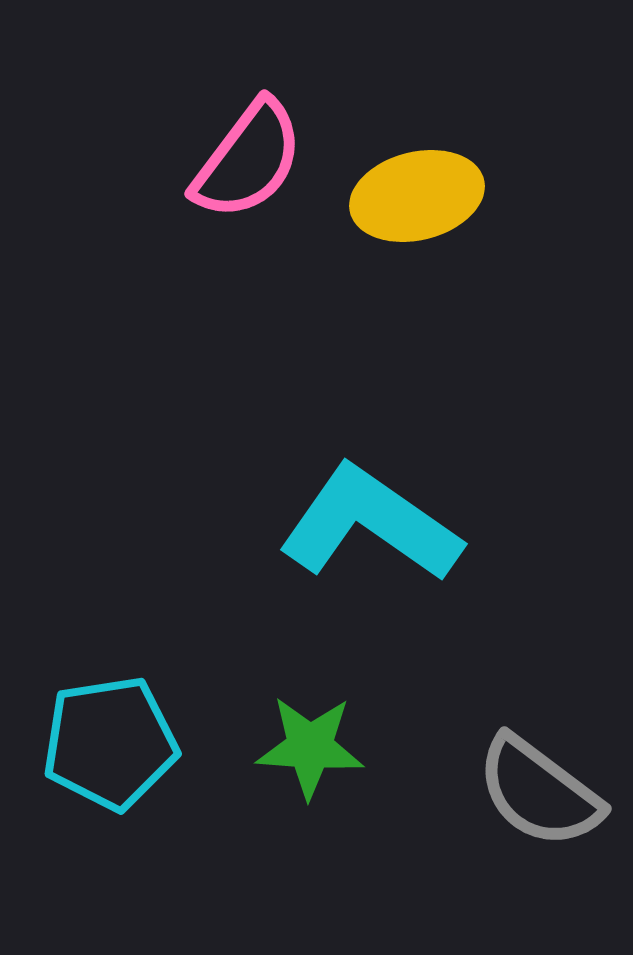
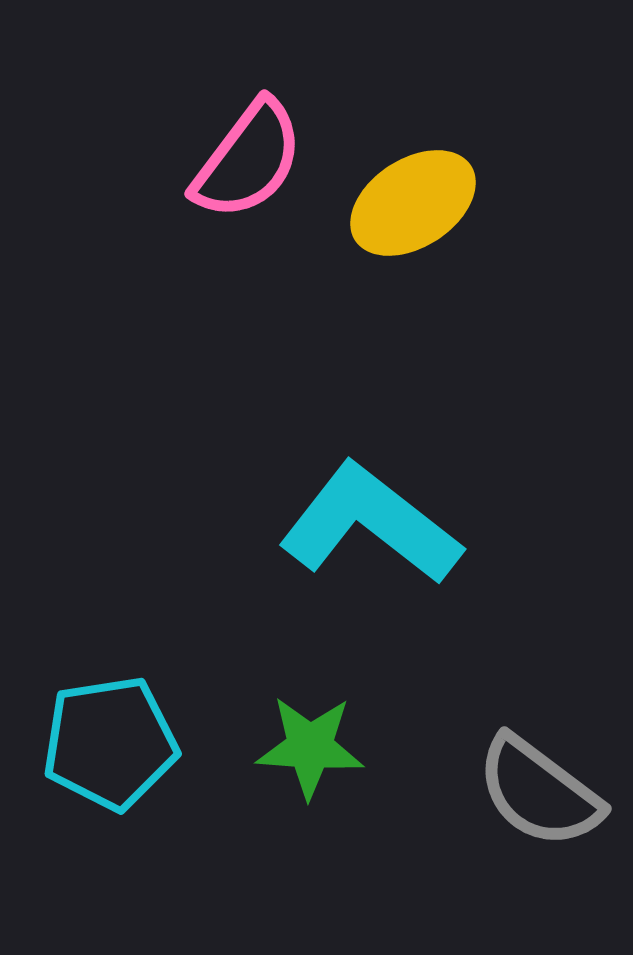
yellow ellipse: moved 4 px left, 7 px down; rotated 19 degrees counterclockwise
cyan L-shape: rotated 3 degrees clockwise
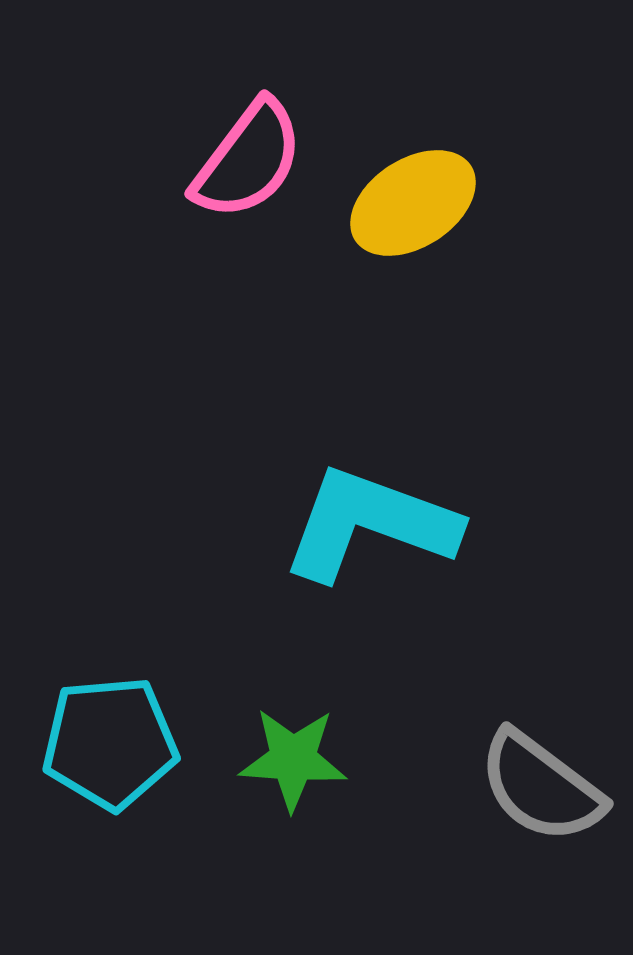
cyan L-shape: rotated 18 degrees counterclockwise
cyan pentagon: rotated 4 degrees clockwise
green star: moved 17 px left, 12 px down
gray semicircle: moved 2 px right, 5 px up
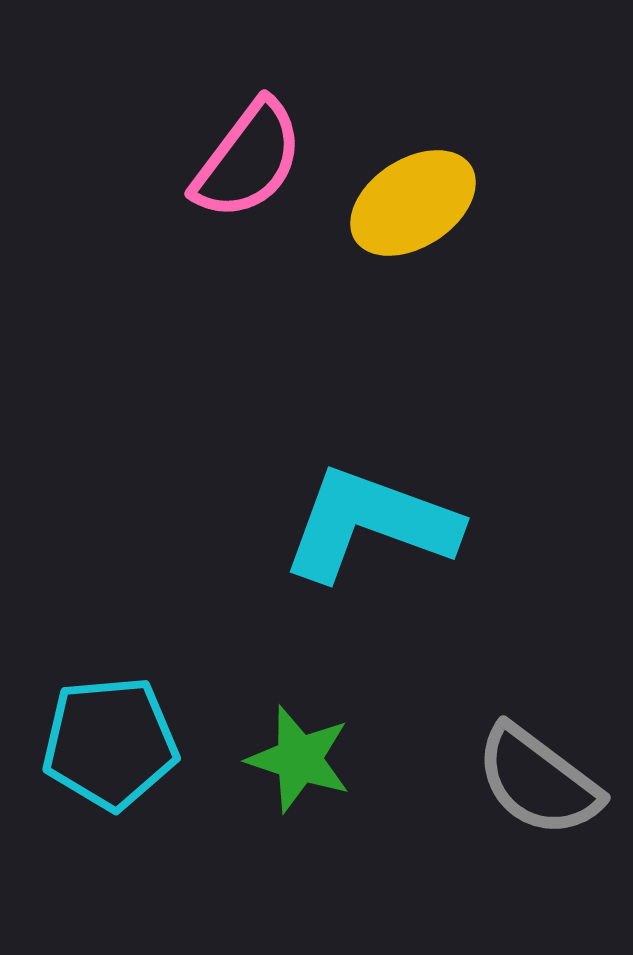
green star: moved 6 px right; rotated 14 degrees clockwise
gray semicircle: moved 3 px left, 6 px up
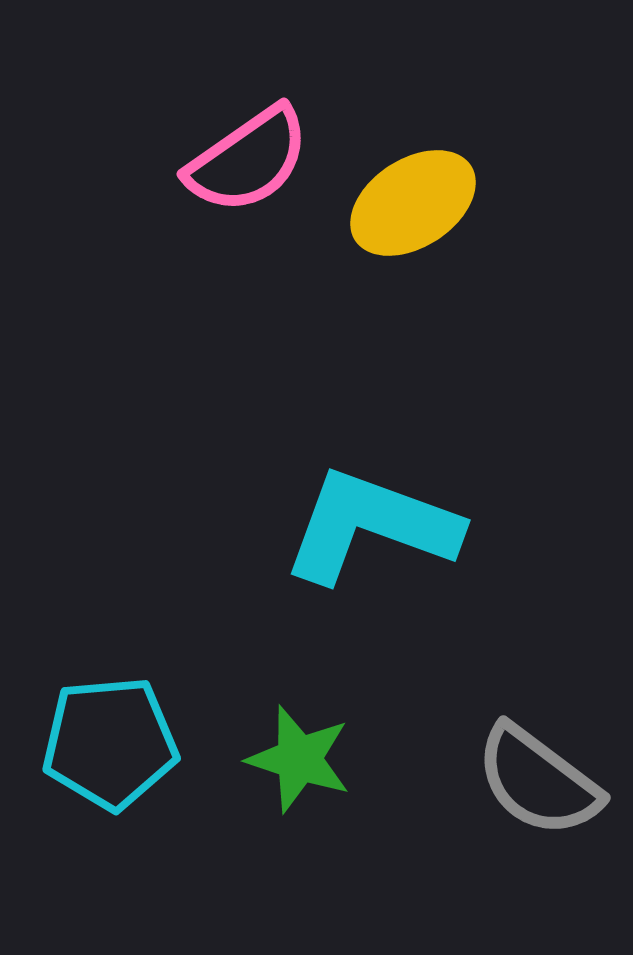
pink semicircle: rotated 18 degrees clockwise
cyan L-shape: moved 1 px right, 2 px down
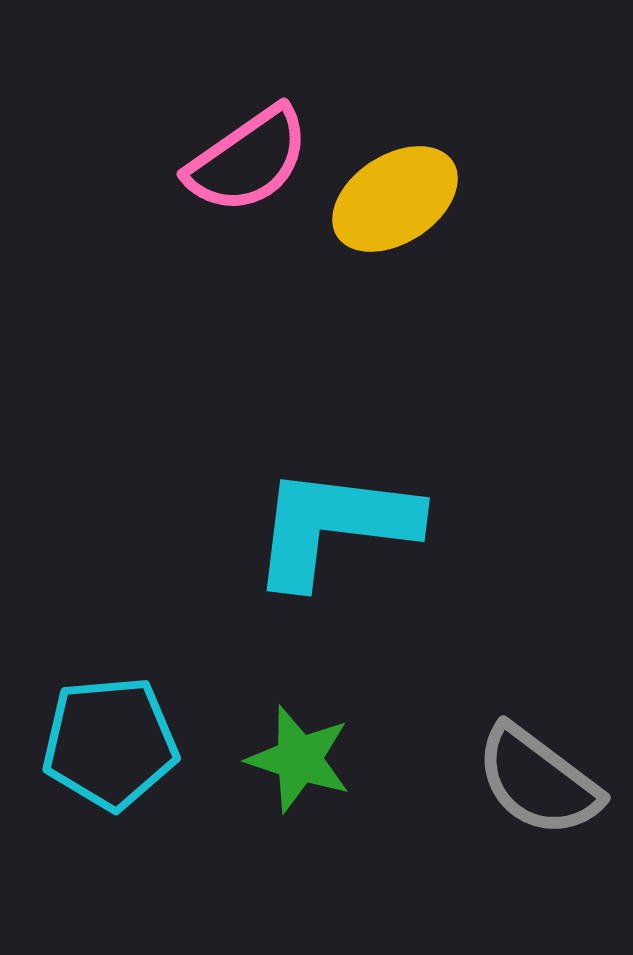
yellow ellipse: moved 18 px left, 4 px up
cyan L-shape: moved 37 px left; rotated 13 degrees counterclockwise
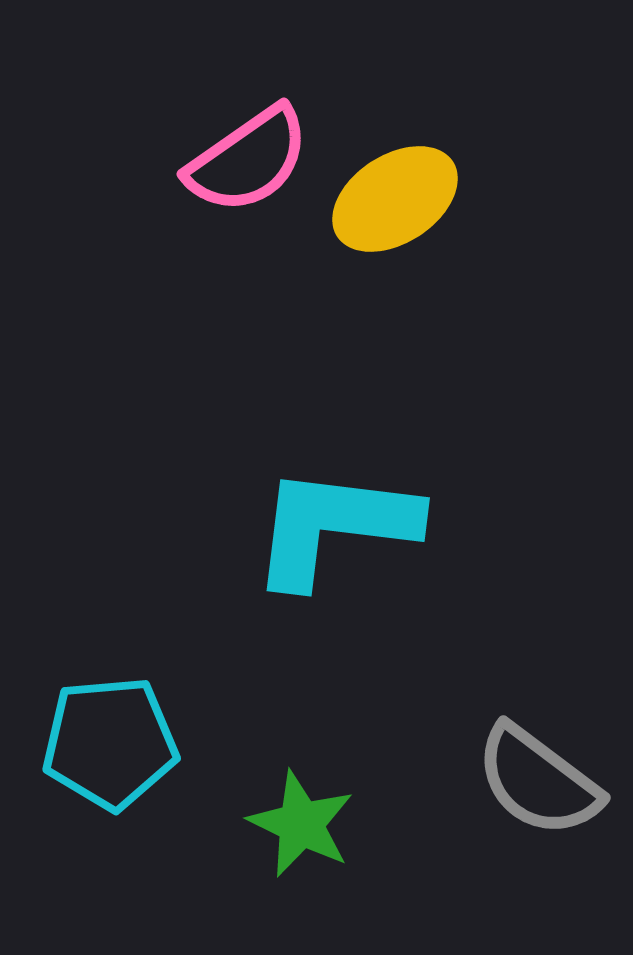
green star: moved 2 px right, 65 px down; rotated 8 degrees clockwise
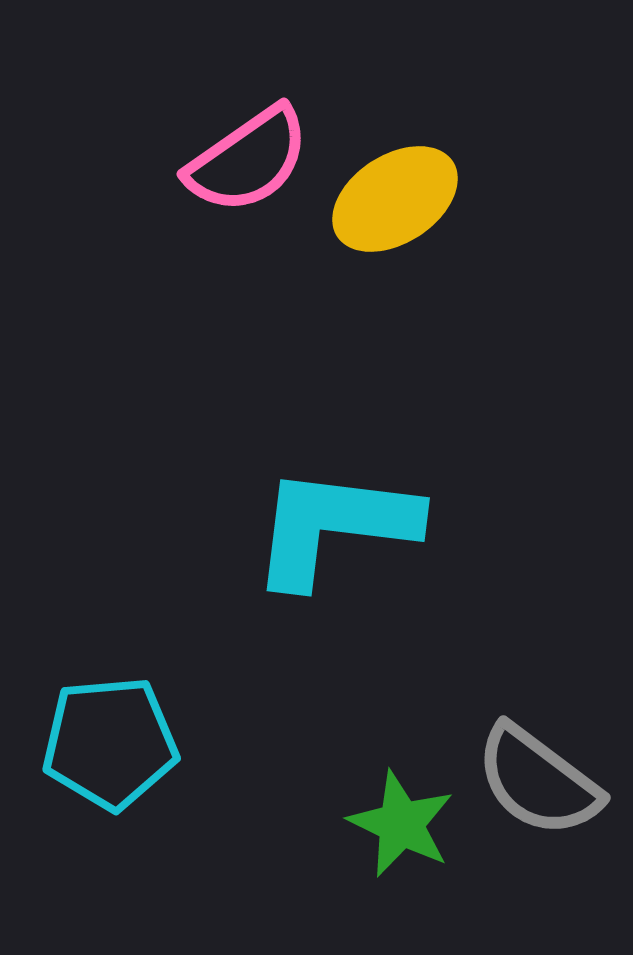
green star: moved 100 px right
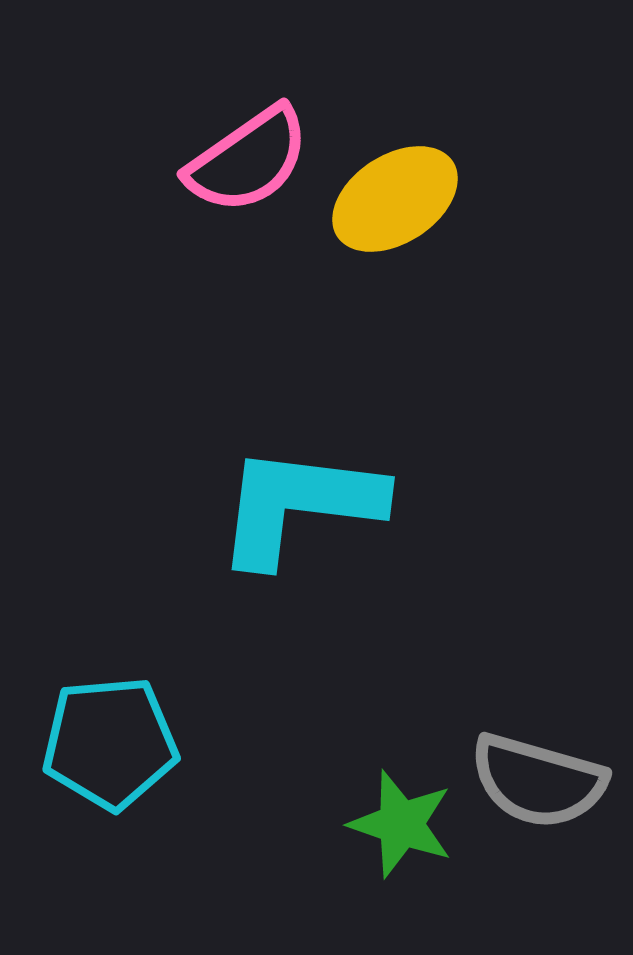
cyan L-shape: moved 35 px left, 21 px up
gray semicircle: rotated 21 degrees counterclockwise
green star: rotated 7 degrees counterclockwise
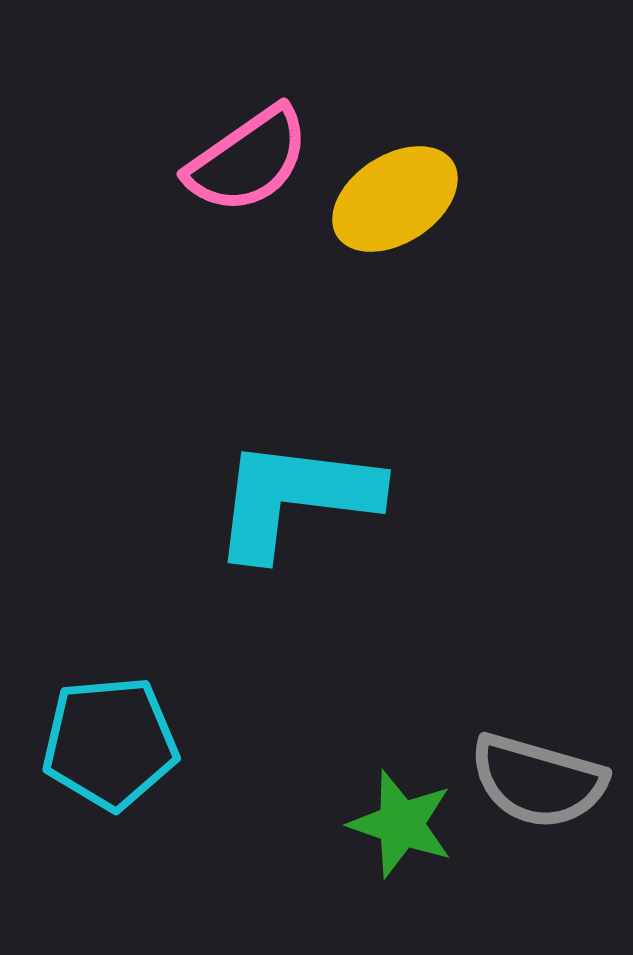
cyan L-shape: moved 4 px left, 7 px up
